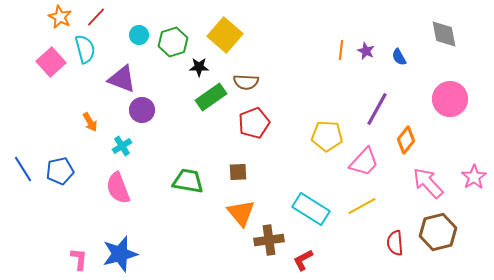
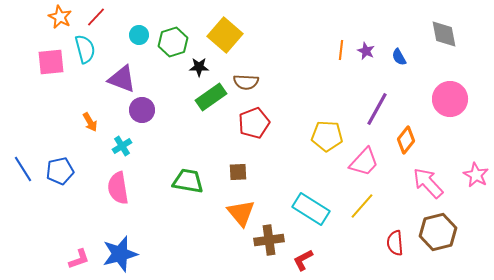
pink square: rotated 36 degrees clockwise
pink star: moved 2 px right, 2 px up; rotated 10 degrees counterclockwise
pink semicircle: rotated 12 degrees clockwise
yellow line: rotated 20 degrees counterclockwise
pink L-shape: rotated 65 degrees clockwise
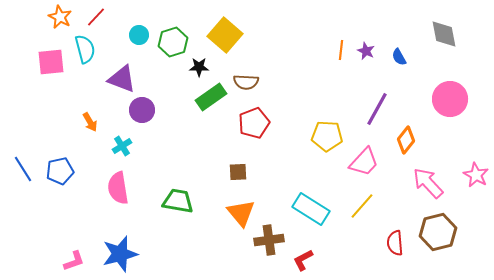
green trapezoid: moved 10 px left, 20 px down
pink L-shape: moved 5 px left, 2 px down
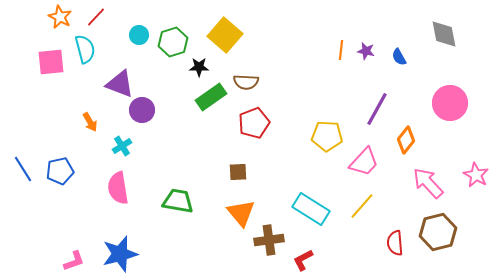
purple star: rotated 12 degrees counterclockwise
purple triangle: moved 2 px left, 5 px down
pink circle: moved 4 px down
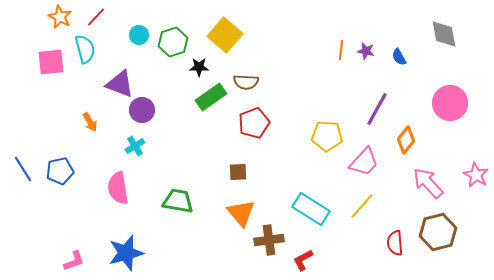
cyan cross: moved 13 px right
blue star: moved 6 px right, 1 px up
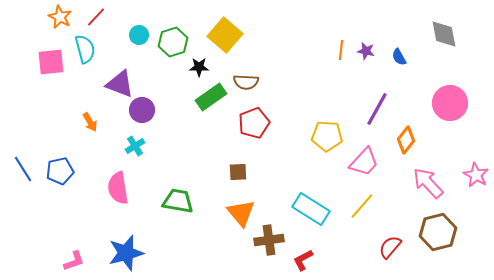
red semicircle: moved 5 px left, 4 px down; rotated 45 degrees clockwise
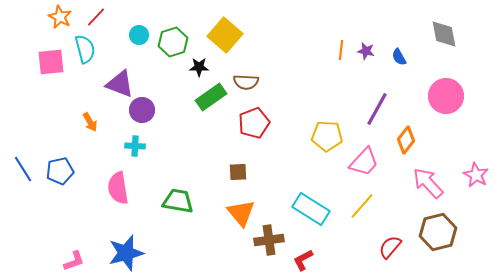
pink circle: moved 4 px left, 7 px up
cyan cross: rotated 36 degrees clockwise
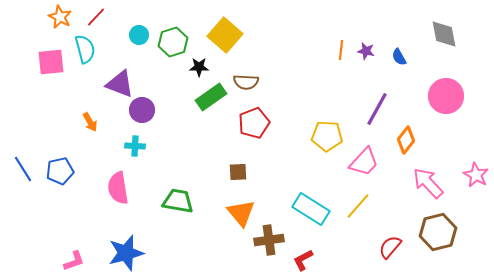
yellow line: moved 4 px left
